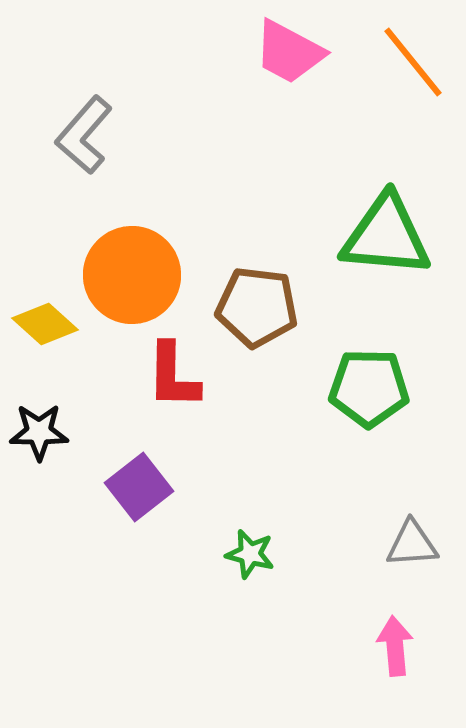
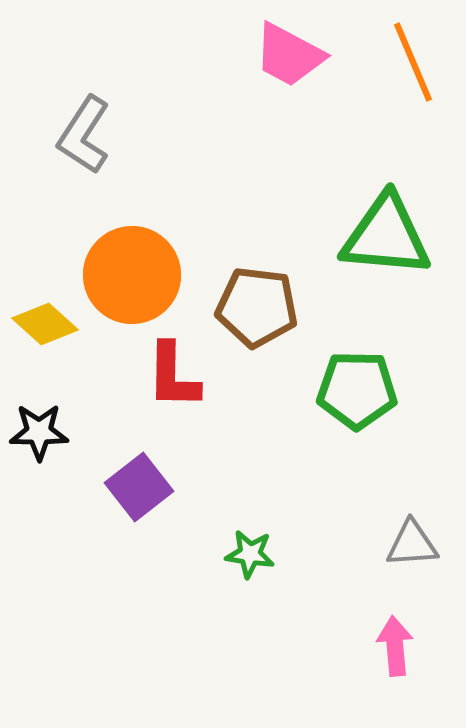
pink trapezoid: moved 3 px down
orange line: rotated 16 degrees clockwise
gray L-shape: rotated 8 degrees counterclockwise
green pentagon: moved 12 px left, 2 px down
green star: rotated 6 degrees counterclockwise
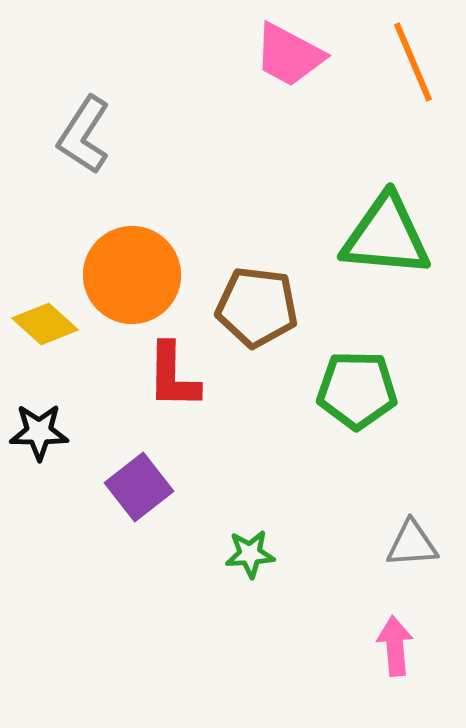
green star: rotated 12 degrees counterclockwise
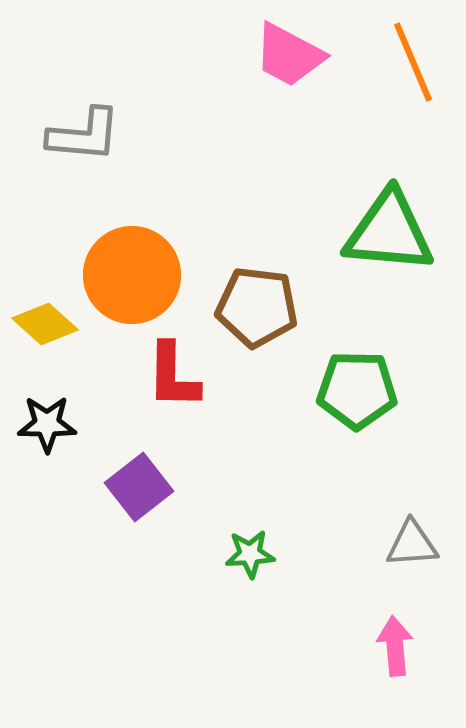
gray L-shape: rotated 118 degrees counterclockwise
green triangle: moved 3 px right, 4 px up
black star: moved 8 px right, 8 px up
